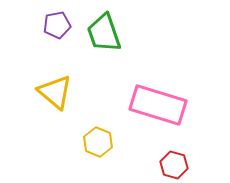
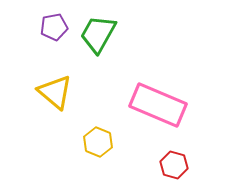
purple pentagon: moved 3 px left, 2 px down
green trapezoid: moved 6 px left, 1 px down; rotated 48 degrees clockwise
pink rectangle: rotated 6 degrees clockwise
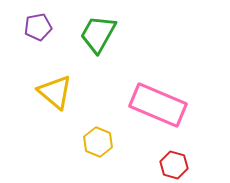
purple pentagon: moved 16 px left
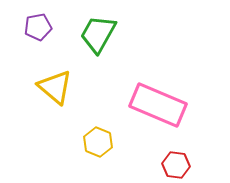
yellow triangle: moved 5 px up
red hexagon: moved 2 px right; rotated 8 degrees counterclockwise
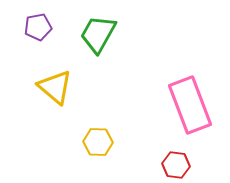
pink rectangle: moved 32 px right; rotated 46 degrees clockwise
yellow hexagon: rotated 20 degrees counterclockwise
